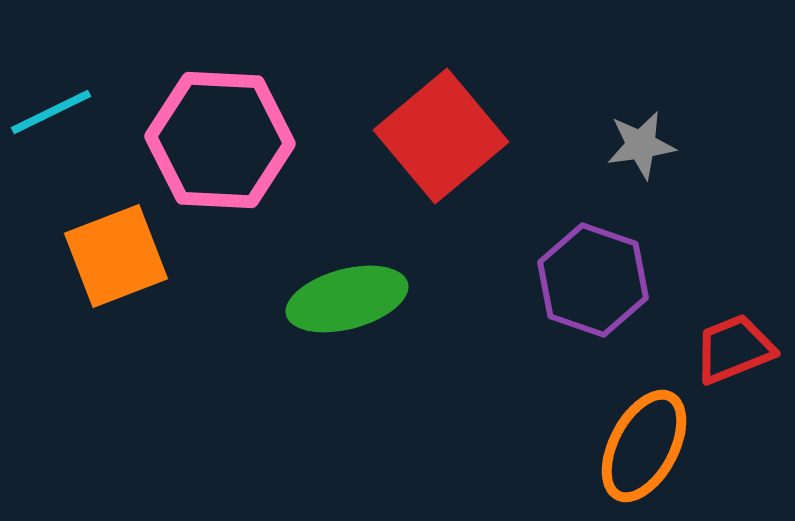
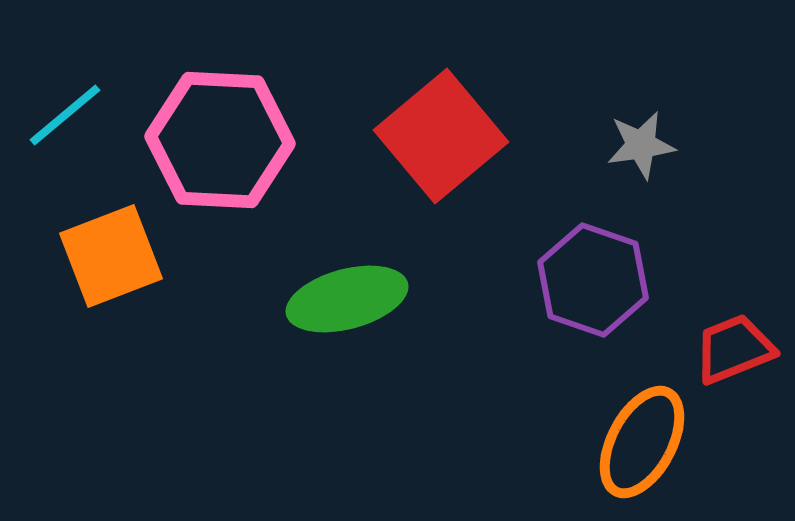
cyan line: moved 14 px right, 3 px down; rotated 14 degrees counterclockwise
orange square: moved 5 px left
orange ellipse: moved 2 px left, 4 px up
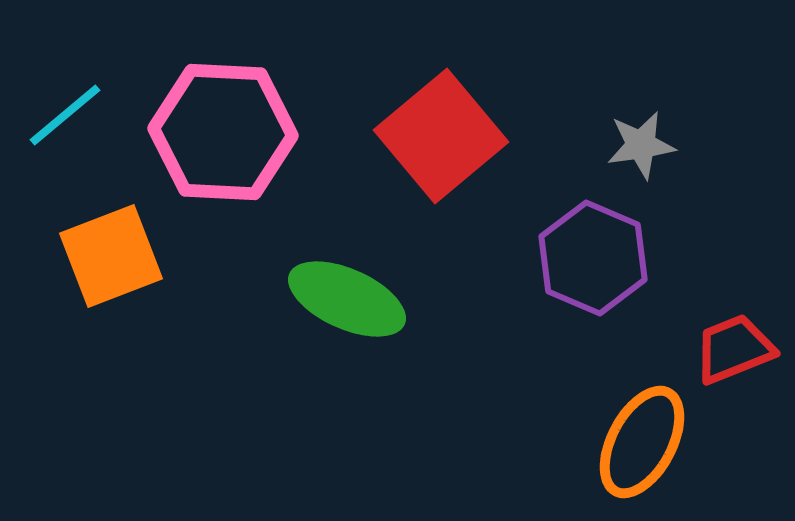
pink hexagon: moved 3 px right, 8 px up
purple hexagon: moved 22 px up; rotated 4 degrees clockwise
green ellipse: rotated 39 degrees clockwise
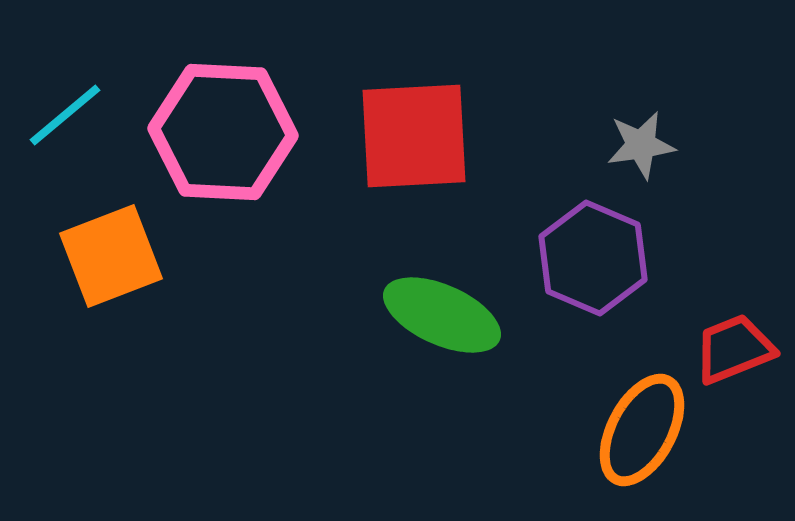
red square: moved 27 px left; rotated 37 degrees clockwise
green ellipse: moved 95 px right, 16 px down
orange ellipse: moved 12 px up
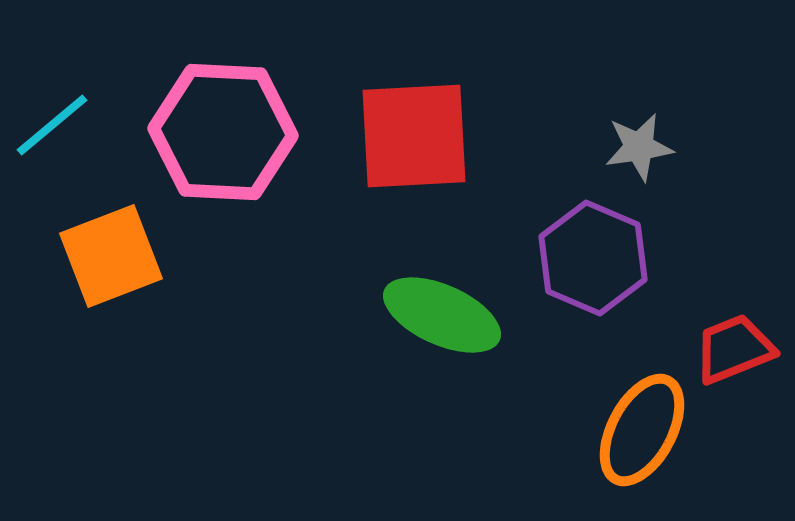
cyan line: moved 13 px left, 10 px down
gray star: moved 2 px left, 2 px down
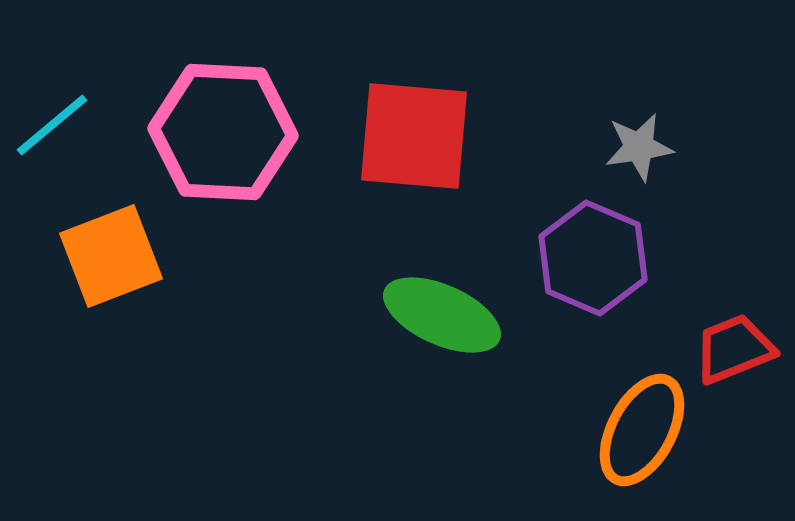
red square: rotated 8 degrees clockwise
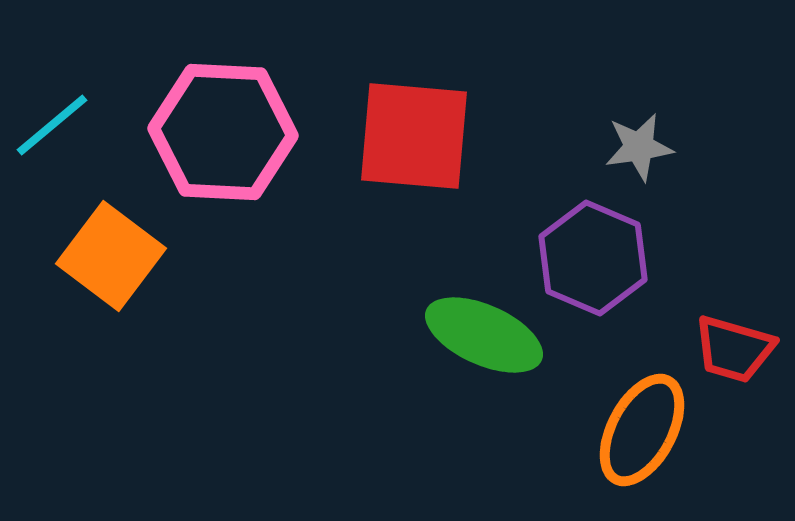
orange square: rotated 32 degrees counterclockwise
green ellipse: moved 42 px right, 20 px down
red trapezoid: rotated 142 degrees counterclockwise
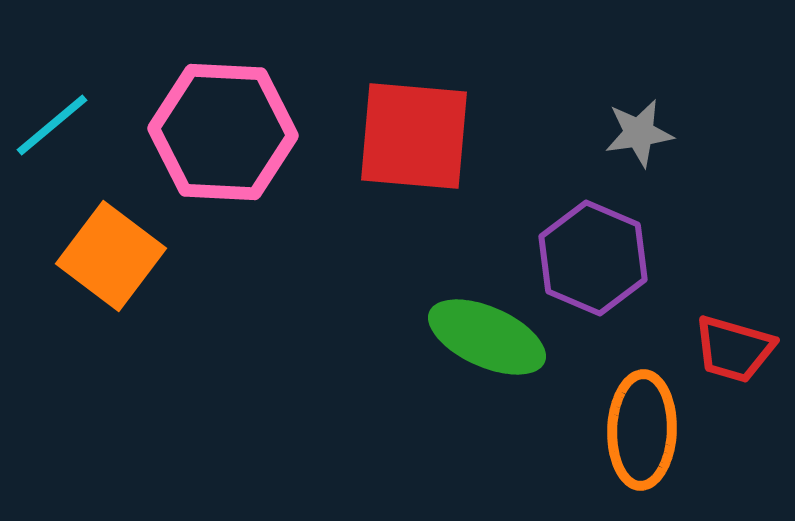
gray star: moved 14 px up
green ellipse: moved 3 px right, 2 px down
orange ellipse: rotated 26 degrees counterclockwise
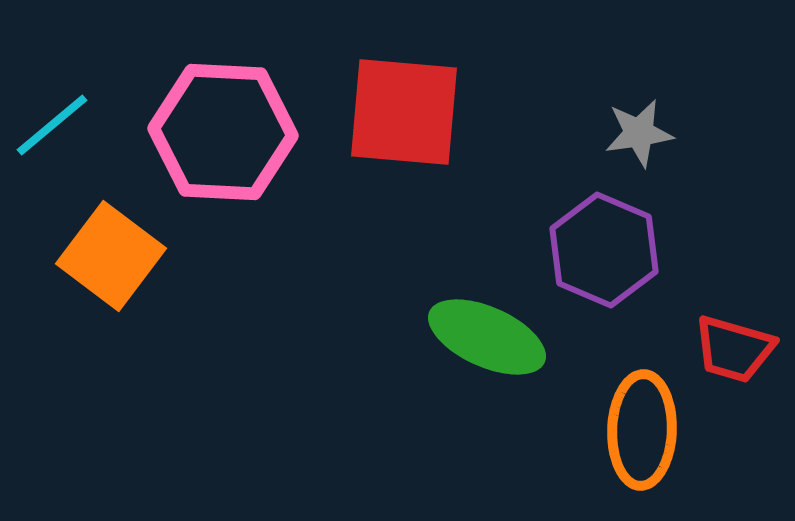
red square: moved 10 px left, 24 px up
purple hexagon: moved 11 px right, 8 px up
